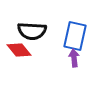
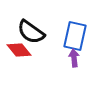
black semicircle: moved 1 px left, 1 px down; rotated 32 degrees clockwise
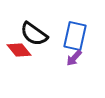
black semicircle: moved 3 px right, 2 px down
purple arrow: rotated 132 degrees counterclockwise
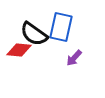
blue rectangle: moved 14 px left, 9 px up
red diamond: rotated 45 degrees counterclockwise
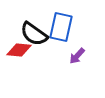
purple arrow: moved 3 px right, 2 px up
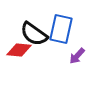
blue rectangle: moved 2 px down
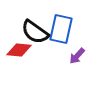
black semicircle: moved 1 px right, 2 px up
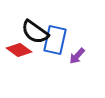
blue rectangle: moved 6 px left, 11 px down
red diamond: rotated 30 degrees clockwise
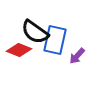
red diamond: rotated 15 degrees counterclockwise
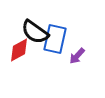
blue rectangle: moved 1 px up
red diamond: rotated 50 degrees counterclockwise
